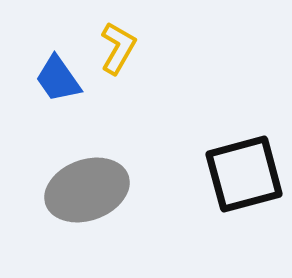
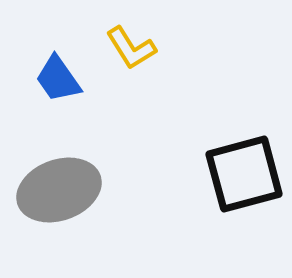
yellow L-shape: moved 13 px right; rotated 118 degrees clockwise
gray ellipse: moved 28 px left
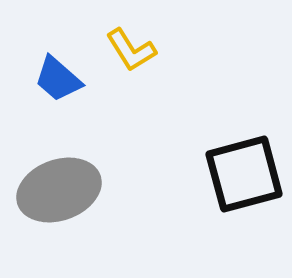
yellow L-shape: moved 2 px down
blue trapezoid: rotated 14 degrees counterclockwise
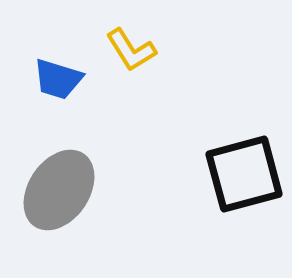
blue trapezoid: rotated 24 degrees counterclockwise
gray ellipse: rotated 36 degrees counterclockwise
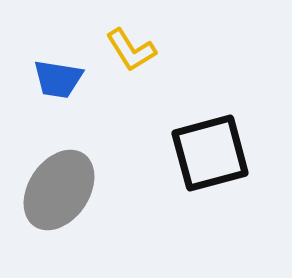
blue trapezoid: rotated 8 degrees counterclockwise
black square: moved 34 px left, 21 px up
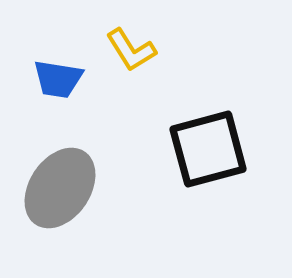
black square: moved 2 px left, 4 px up
gray ellipse: moved 1 px right, 2 px up
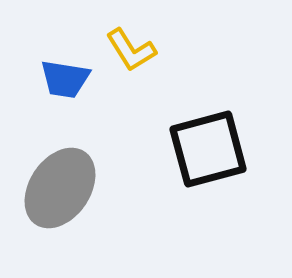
blue trapezoid: moved 7 px right
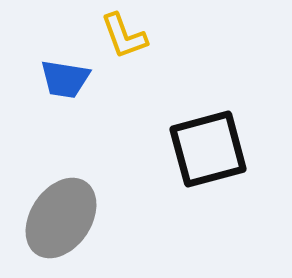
yellow L-shape: moved 7 px left, 14 px up; rotated 12 degrees clockwise
gray ellipse: moved 1 px right, 30 px down
